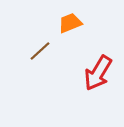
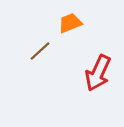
red arrow: rotated 6 degrees counterclockwise
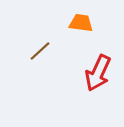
orange trapezoid: moved 11 px right; rotated 30 degrees clockwise
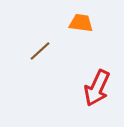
red arrow: moved 1 px left, 15 px down
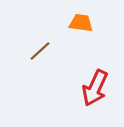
red arrow: moved 2 px left
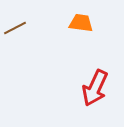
brown line: moved 25 px left, 23 px up; rotated 15 degrees clockwise
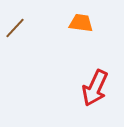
brown line: rotated 20 degrees counterclockwise
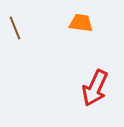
brown line: rotated 65 degrees counterclockwise
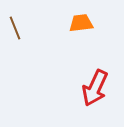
orange trapezoid: rotated 15 degrees counterclockwise
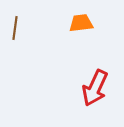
brown line: rotated 30 degrees clockwise
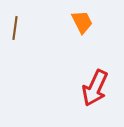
orange trapezoid: moved 1 px right, 1 px up; rotated 70 degrees clockwise
